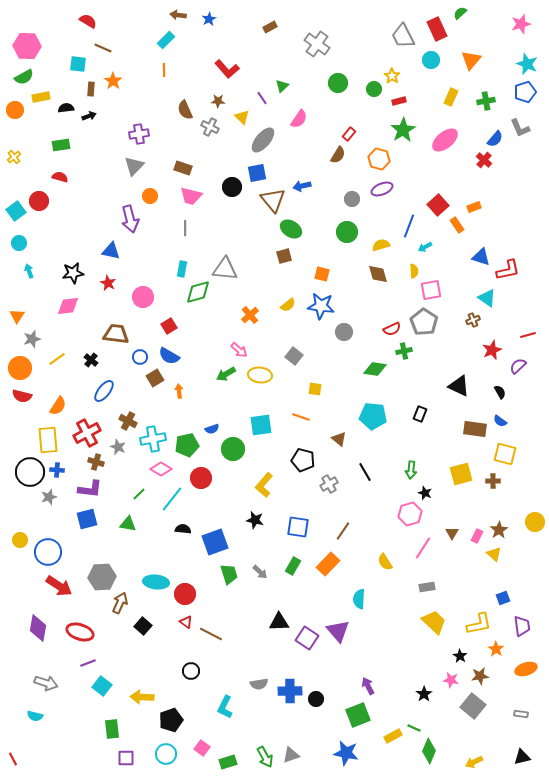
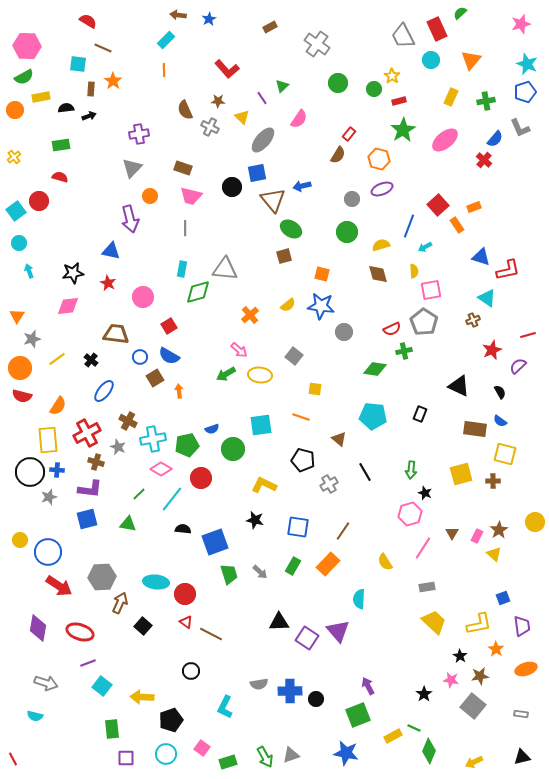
gray triangle at (134, 166): moved 2 px left, 2 px down
yellow L-shape at (264, 485): rotated 75 degrees clockwise
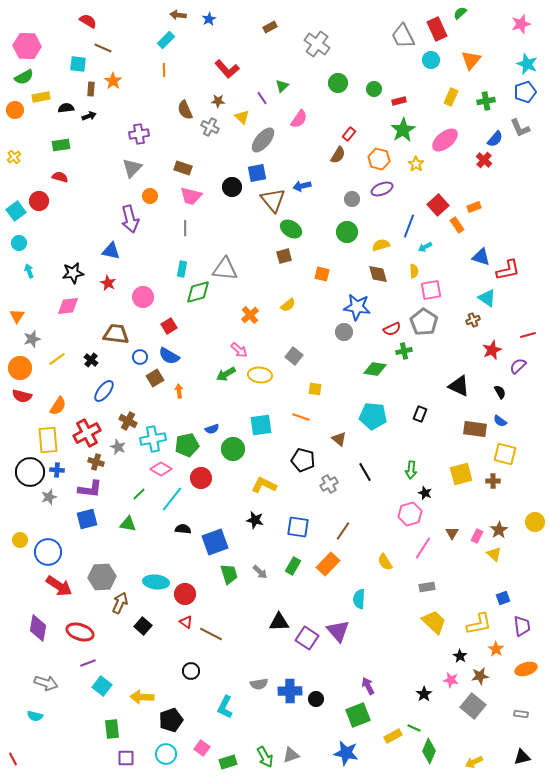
yellow star at (392, 76): moved 24 px right, 88 px down
blue star at (321, 306): moved 36 px right, 1 px down
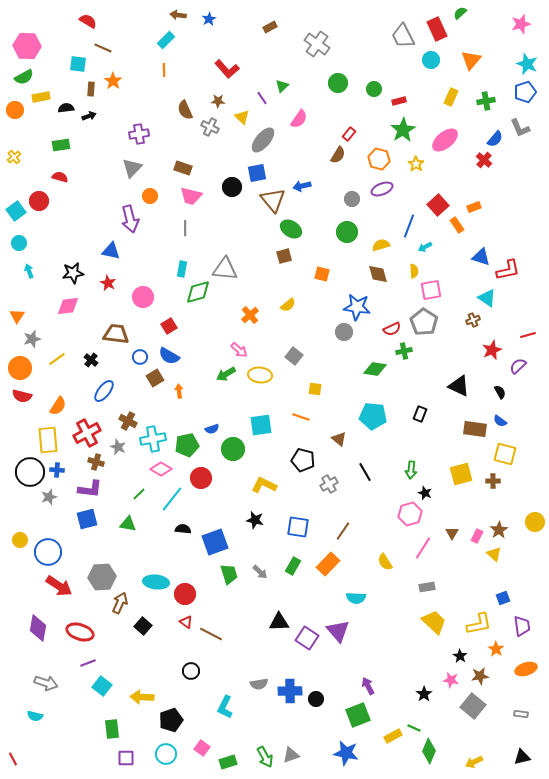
cyan semicircle at (359, 599): moved 3 px left, 1 px up; rotated 90 degrees counterclockwise
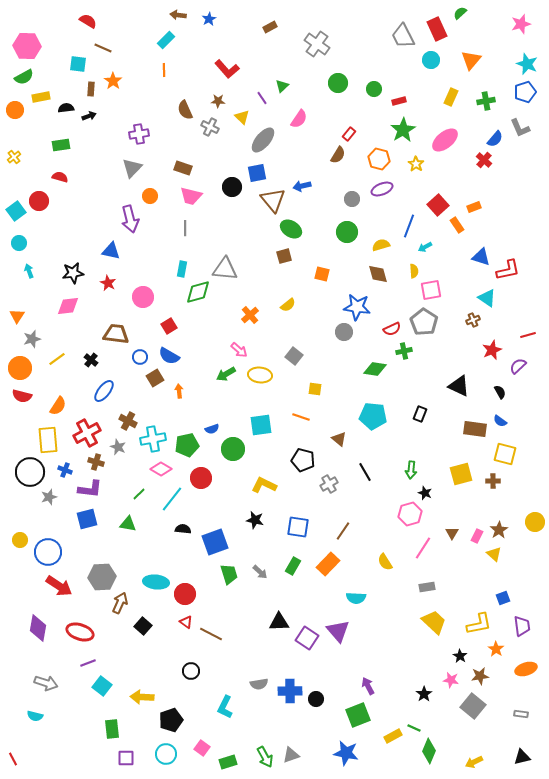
blue cross at (57, 470): moved 8 px right; rotated 16 degrees clockwise
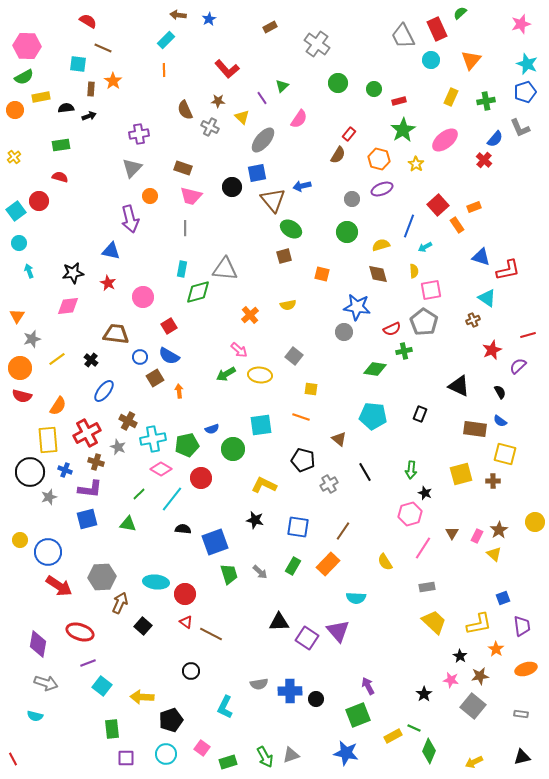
yellow semicircle at (288, 305): rotated 28 degrees clockwise
yellow square at (315, 389): moved 4 px left
purple diamond at (38, 628): moved 16 px down
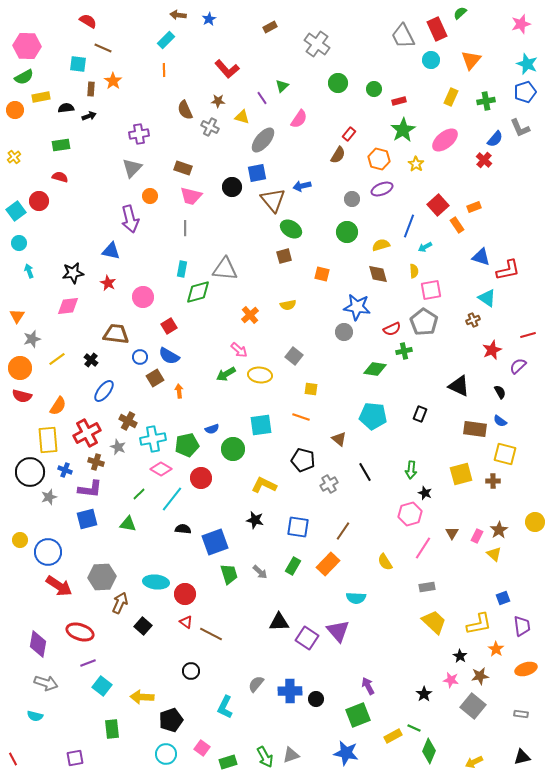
yellow triangle at (242, 117): rotated 28 degrees counterclockwise
gray semicircle at (259, 684): moved 3 px left; rotated 138 degrees clockwise
purple square at (126, 758): moved 51 px left; rotated 12 degrees counterclockwise
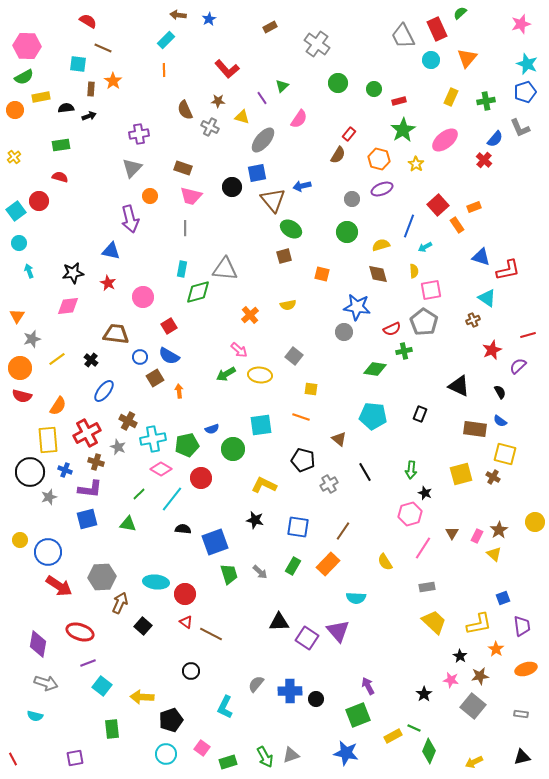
orange triangle at (471, 60): moved 4 px left, 2 px up
brown cross at (493, 481): moved 4 px up; rotated 32 degrees clockwise
